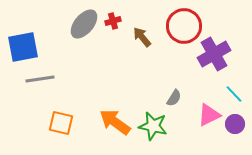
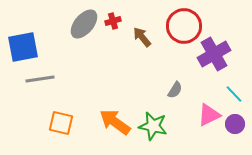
gray semicircle: moved 1 px right, 8 px up
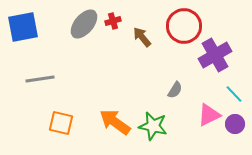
blue square: moved 20 px up
purple cross: moved 1 px right, 1 px down
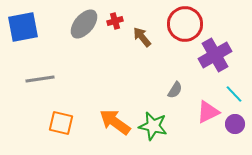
red cross: moved 2 px right
red circle: moved 1 px right, 2 px up
pink triangle: moved 1 px left, 3 px up
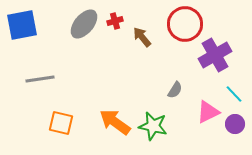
blue square: moved 1 px left, 2 px up
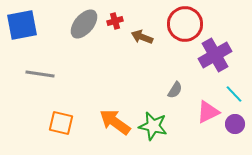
brown arrow: rotated 30 degrees counterclockwise
gray line: moved 5 px up; rotated 16 degrees clockwise
